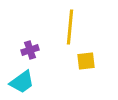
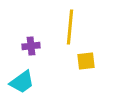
purple cross: moved 1 px right, 4 px up; rotated 12 degrees clockwise
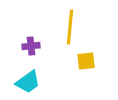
cyan trapezoid: moved 6 px right
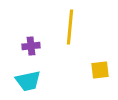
yellow square: moved 14 px right, 9 px down
cyan trapezoid: moved 1 px up; rotated 24 degrees clockwise
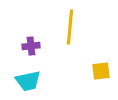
yellow square: moved 1 px right, 1 px down
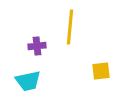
purple cross: moved 6 px right
